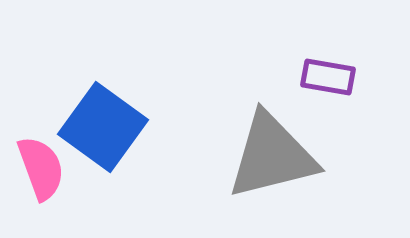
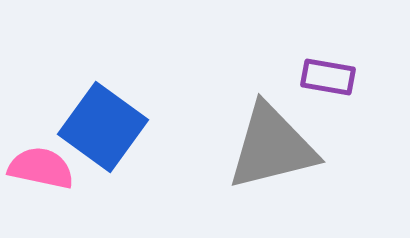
gray triangle: moved 9 px up
pink semicircle: rotated 58 degrees counterclockwise
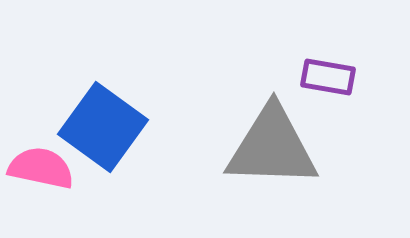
gray triangle: rotated 16 degrees clockwise
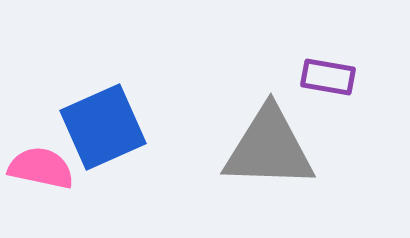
blue square: rotated 30 degrees clockwise
gray triangle: moved 3 px left, 1 px down
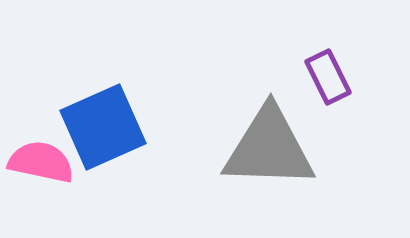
purple rectangle: rotated 54 degrees clockwise
pink semicircle: moved 6 px up
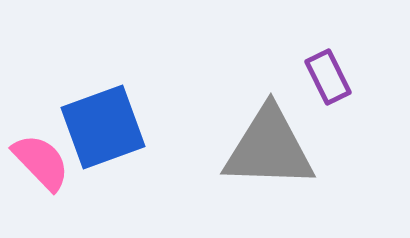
blue square: rotated 4 degrees clockwise
pink semicircle: rotated 34 degrees clockwise
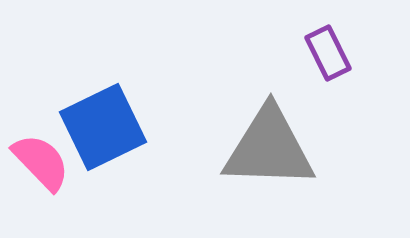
purple rectangle: moved 24 px up
blue square: rotated 6 degrees counterclockwise
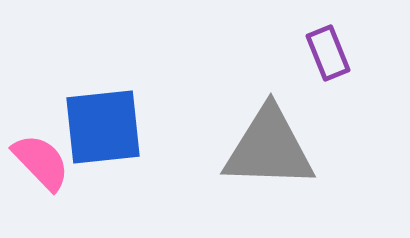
purple rectangle: rotated 4 degrees clockwise
blue square: rotated 20 degrees clockwise
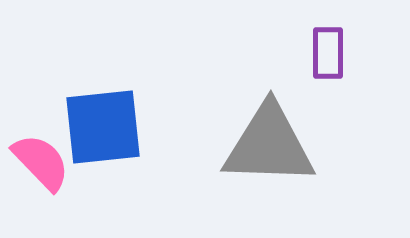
purple rectangle: rotated 22 degrees clockwise
gray triangle: moved 3 px up
